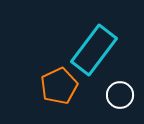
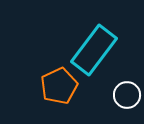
white circle: moved 7 px right
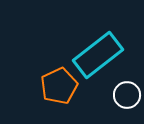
cyan rectangle: moved 4 px right, 5 px down; rotated 15 degrees clockwise
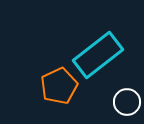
white circle: moved 7 px down
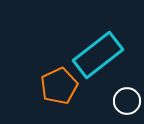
white circle: moved 1 px up
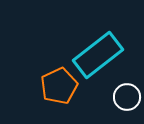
white circle: moved 4 px up
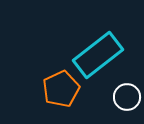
orange pentagon: moved 2 px right, 3 px down
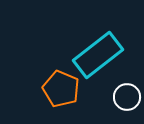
orange pentagon: rotated 24 degrees counterclockwise
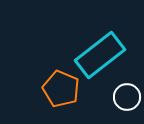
cyan rectangle: moved 2 px right
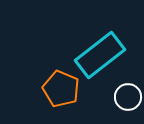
white circle: moved 1 px right
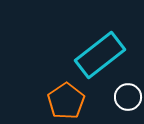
orange pentagon: moved 5 px right, 12 px down; rotated 15 degrees clockwise
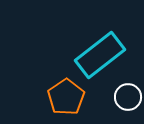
orange pentagon: moved 4 px up
